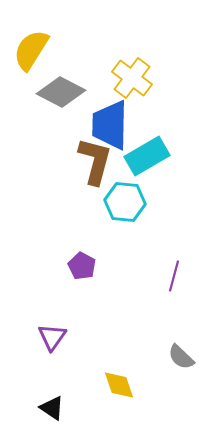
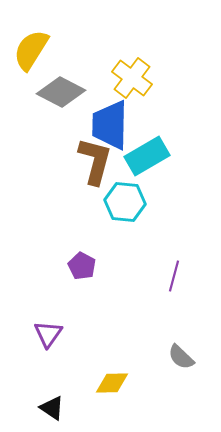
purple triangle: moved 4 px left, 3 px up
yellow diamond: moved 7 px left, 2 px up; rotated 72 degrees counterclockwise
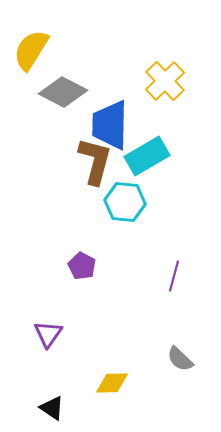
yellow cross: moved 33 px right, 3 px down; rotated 9 degrees clockwise
gray diamond: moved 2 px right
gray semicircle: moved 1 px left, 2 px down
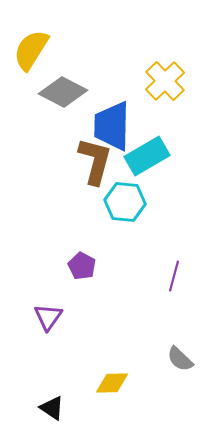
blue trapezoid: moved 2 px right, 1 px down
purple triangle: moved 17 px up
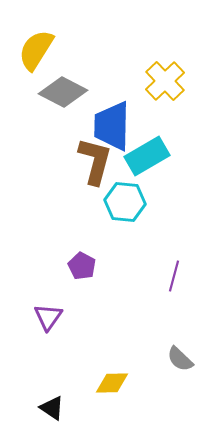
yellow semicircle: moved 5 px right
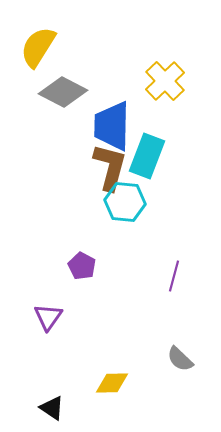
yellow semicircle: moved 2 px right, 3 px up
cyan rectangle: rotated 39 degrees counterclockwise
brown L-shape: moved 15 px right, 6 px down
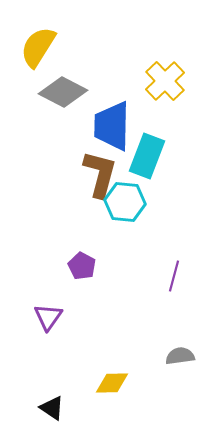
brown L-shape: moved 10 px left, 7 px down
gray semicircle: moved 3 px up; rotated 128 degrees clockwise
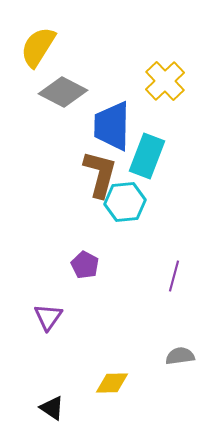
cyan hexagon: rotated 12 degrees counterclockwise
purple pentagon: moved 3 px right, 1 px up
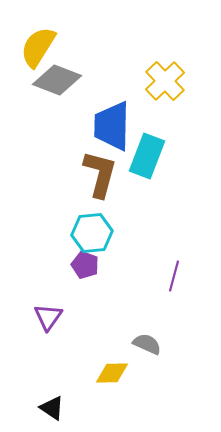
gray diamond: moved 6 px left, 12 px up; rotated 6 degrees counterclockwise
cyan hexagon: moved 33 px left, 31 px down
purple pentagon: rotated 8 degrees counterclockwise
gray semicircle: moved 33 px left, 12 px up; rotated 32 degrees clockwise
yellow diamond: moved 10 px up
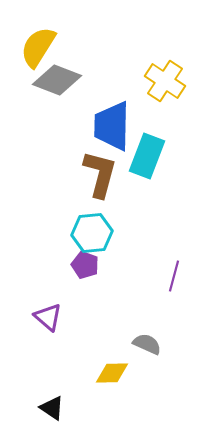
yellow cross: rotated 12 degrees counterclockwise
purple triangle: rotated 24 degrees counterclockwise
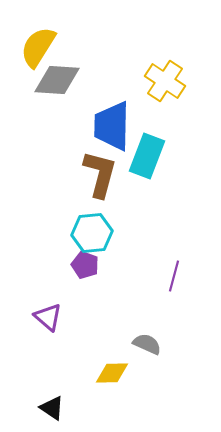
gray diamond: rotated 18 degrees counterclockwise
